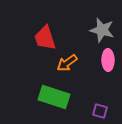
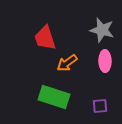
pink ellipse: moved 3 px left, 1 px down
purple square: moved 5 px up; rotated 21 degrees counterclockwise
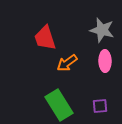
green rectangle: moved 5 px right, 8 px down; rotated 40 degrees clockwise
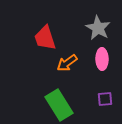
gray star: moved 4 px left, 2 px up; rotated 15 degrees clockwise
pink ellipse: moved 3 px left, 2 px up
purple square: moved 5 px right, 7 px up
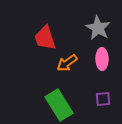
purple square: moved 2 px left
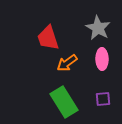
red trapezoid: moved 3 px right
green rectangle: moved 5 px right, 3 px up
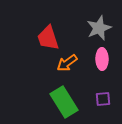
gray star: moved 1 px right; rotated 20 degrees clockwise
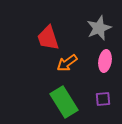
pink ellipse: moved 3 px right, 2 px down; rotated 10 degrees clockwise
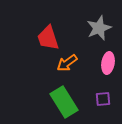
pink ellipse: moved 3 px right, 2 px down
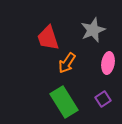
gray star: moved 6 px left, 2 px down
orange arrow: rotated 20 degrees counterclockwise
purple square: rotated 28 degrees counterclockwise
